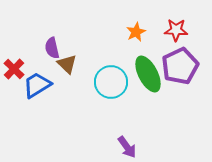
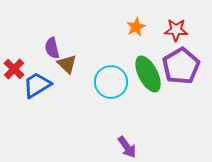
orange star: moved 5 px up
purple pentagon: moved 1 px right; rotated 6 degrees counterclockwise
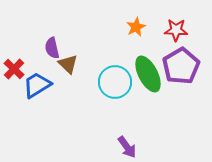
brown triangle: moved 1 px right
cyan circle: moved 4 px right
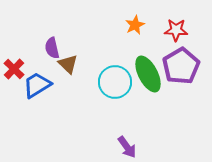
orange star: moved 1 px left, 2 px up
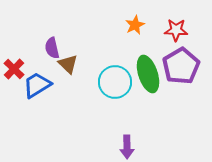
green ellipse: rotated 9 degrees clockwise
purple arrow: rotated 35 degrees clockwise
